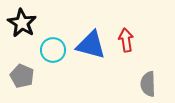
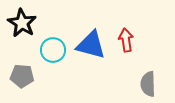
gray pentagon: rotated 20 degrees counterclockwise
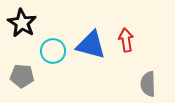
cyan circle: moved 1 px down
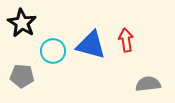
gray semicircle: rotated 85 degrees clockwise
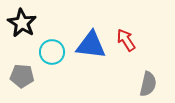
red arrow: rotated 25 degrees counterclockwise
blue triangle: rotated 8 degrees counterclockwise
cyan circle: moved 1 px left, 1 px down
gray semicircle: rotated 110 degrees clockwise
